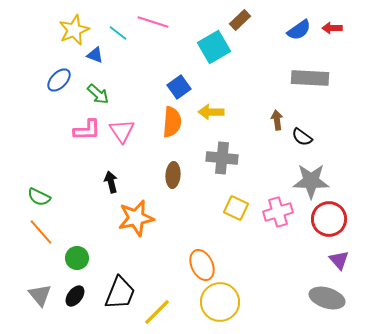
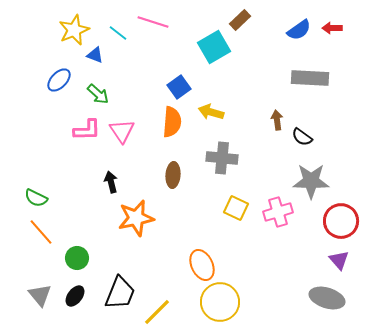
yellow arrow: rotated 15 degrees clockwise
green semicircle: moved 3 px left, 1 px down
red circle: moved 12 px right, 2 px down
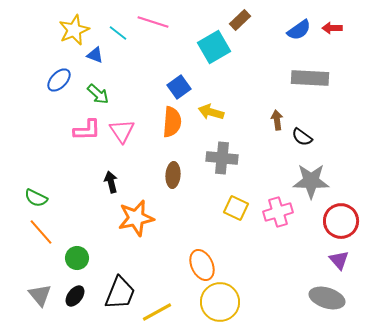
yellow line: rotated 16 degrees clockwise
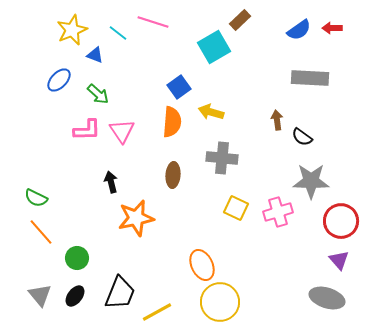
yellow star: moved 2 px left
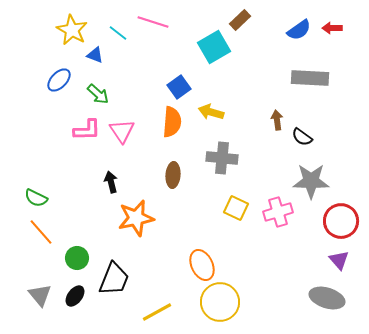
yellow star: rotated 20 degrees counterclockwise
black trapezoid: moved 6 px left, 14 px up
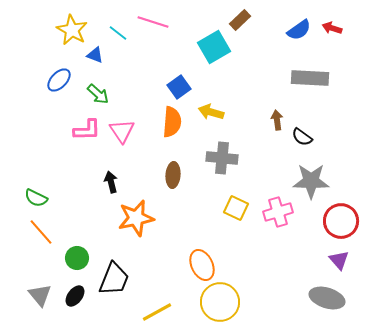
red arrow: rotated 18 degrees clockwise
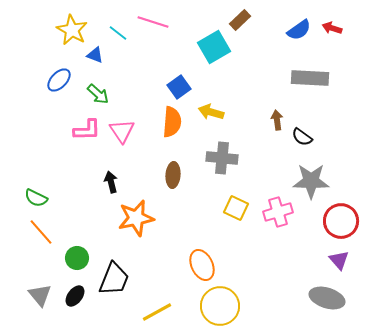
yellow circle: moved 4 px down
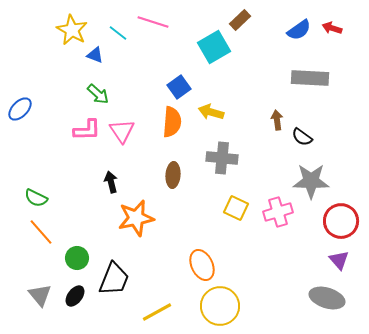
blue ellipse: moved 39 px left, 29 px down
